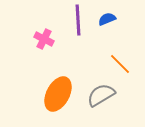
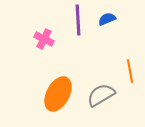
orange line: moved 10 px right, 7 px down; rotated 35 degrees clockwise
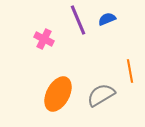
purple line: rotated 20 degrees counterclockwise
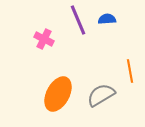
blue semicircle: rotated 18 degrees clockwise
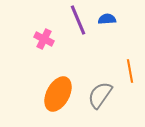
gray semicircle: moved 1 px left; rotated 24 degrees counterclockwise
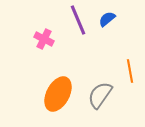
blue semicircle: rotated 36 degrees counterclockwise
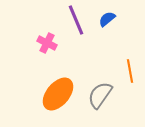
purple line: moved 2 px left
pink cross: moved 3 px right, 4 px down
orange ellipse: rotated 12 degrees clockwise
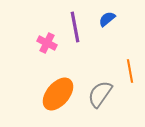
purple line: moved 1 px left, 7 px down; rotated 12 degrees clockwise
gray semicircle: moved 1 px up
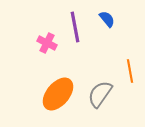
blue semicircle: rotated 90 degrees clockwise
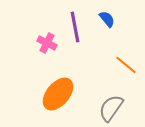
orange line: moved 4 px left, 6 px up; rotated 40 degrees counterclockwise
gray semicircle: moved 11 px right, 14 px down
